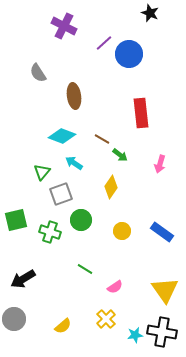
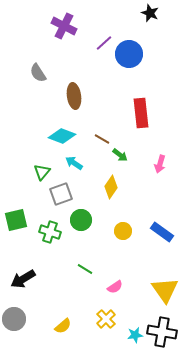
yellow circle: moved 1 px right
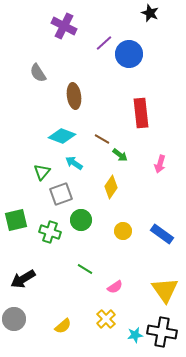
blue rectangle: moved 2 px down
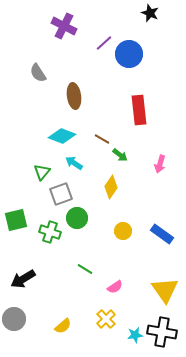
red rectangle: moved 2 px left, 3 px up
green circle: moved 4 px left, 2 px up
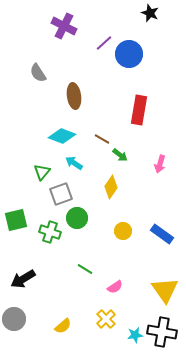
red rectangle: rotated 16 degrees clockwise
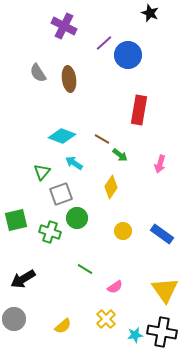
blue circle: moved 1 px left, 1 px down
brown ellipse: moved 5 px left, 17 px up
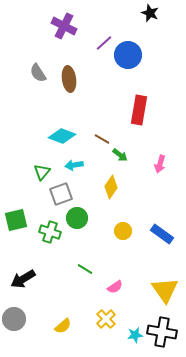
cyan arrow: moved 2 px down; rotated 42 degrees counterclockwise
